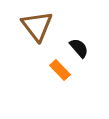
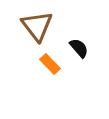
orange rectangle: moved 10 px left, 6 px up
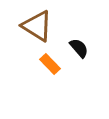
brown triangle: rotated 20 degrees counterclockwise
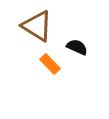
black semicircle: moved 2 px left, 1 px up; rotated 25 degrees counterclockwise
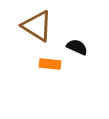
orange rectangle: rotated 40 degrees counterclockwise
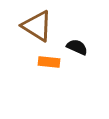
orange rectangle: moved 1 px left, 2 px up
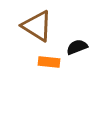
black semicircle: rotated 45 degrees counterclockwise
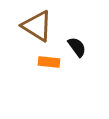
black semicircle: rotated 75 degrees clockwise
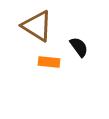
black semicircle: moved 2 px right
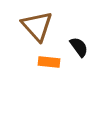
brown triangle: rotated 16 degrees clockwise
